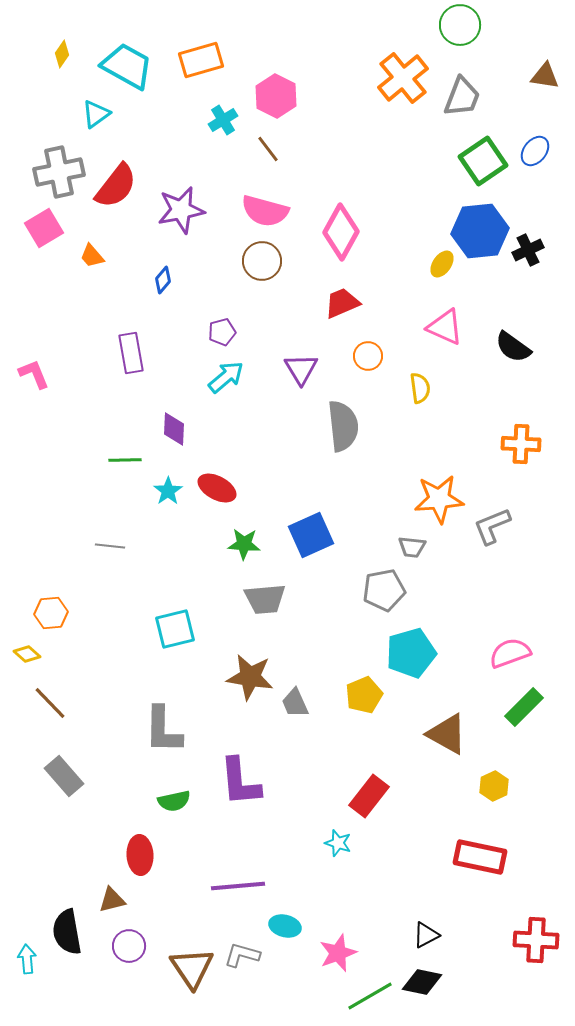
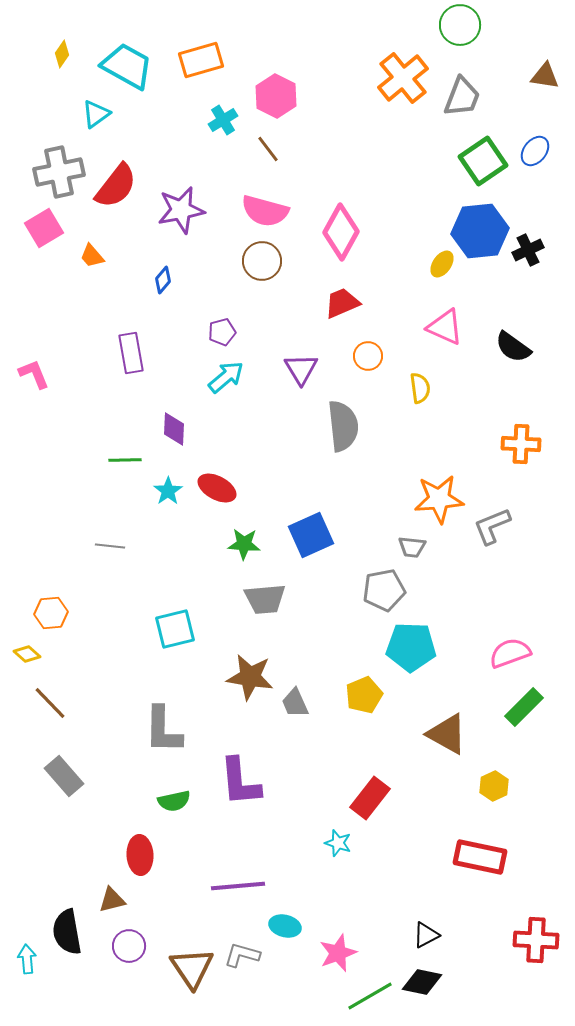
cyan pentagon at (411, 653): moved 6 px up; rotated 18 degrees clockwise
red rectangle at (369, 796): moved 1 px right, 2 px down
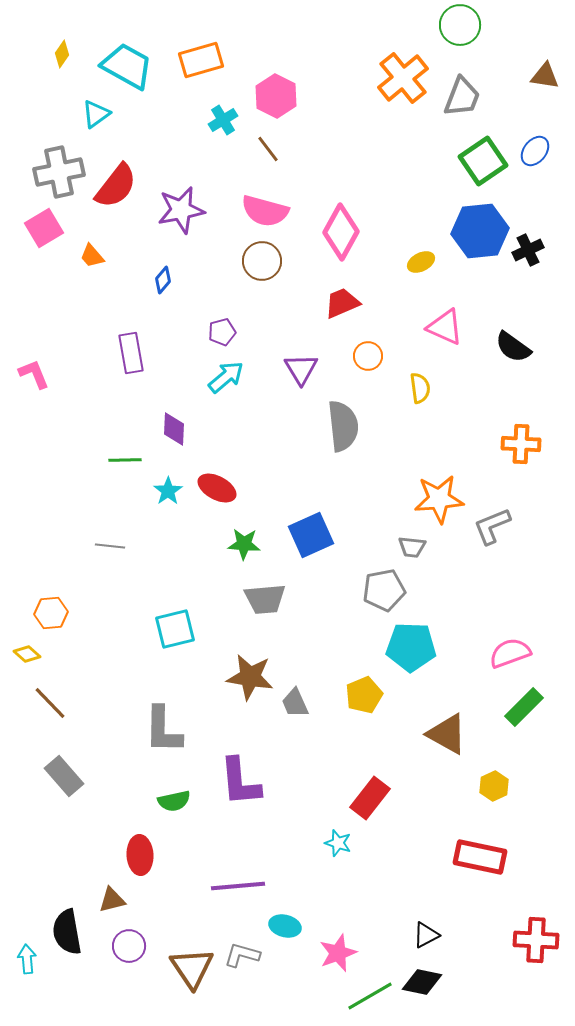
yellow ellipse at (442, 264): moved 21 px left, 2 px up; rotated 28 degrees clockwise
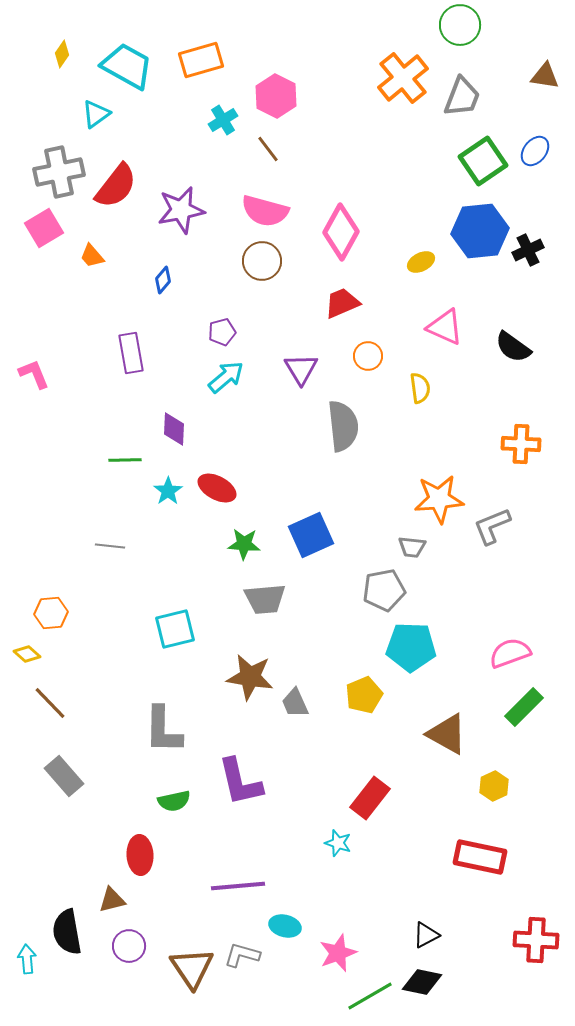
purple L-shape at (240, 782): rotated 8 degrees counterclockwise
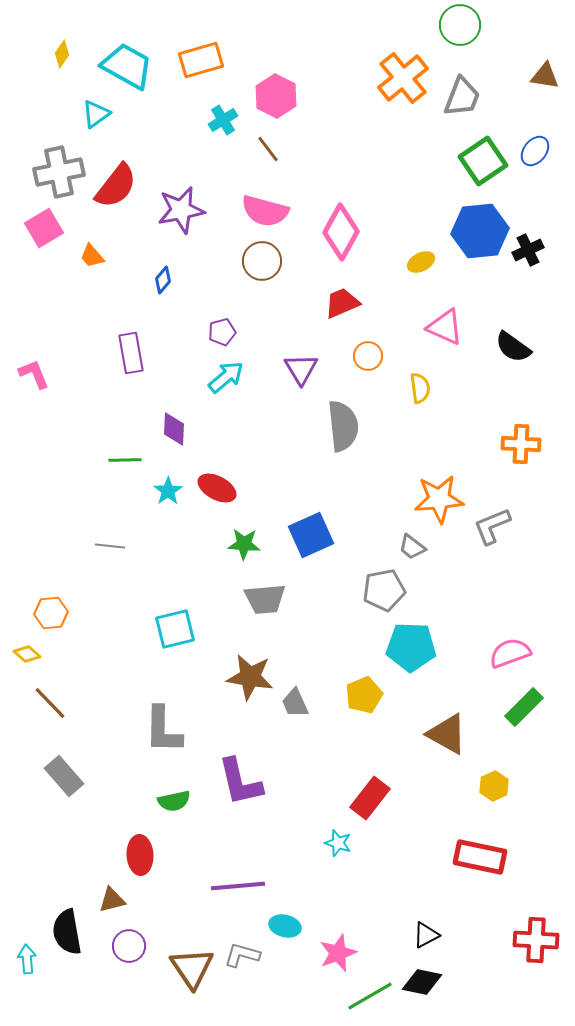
gray trapezoid at (412, 547): rotated 32 degrees clockwise
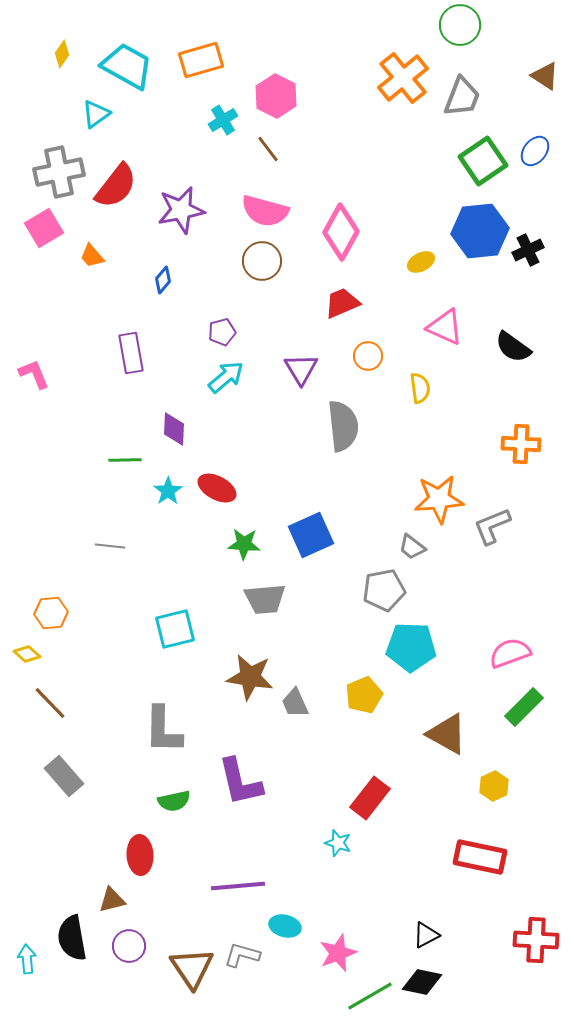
brown triangle at (545, 76): rotated 24 degrees clockwise
black semicircle at (67, 932): moved 5 px right, 6 px down
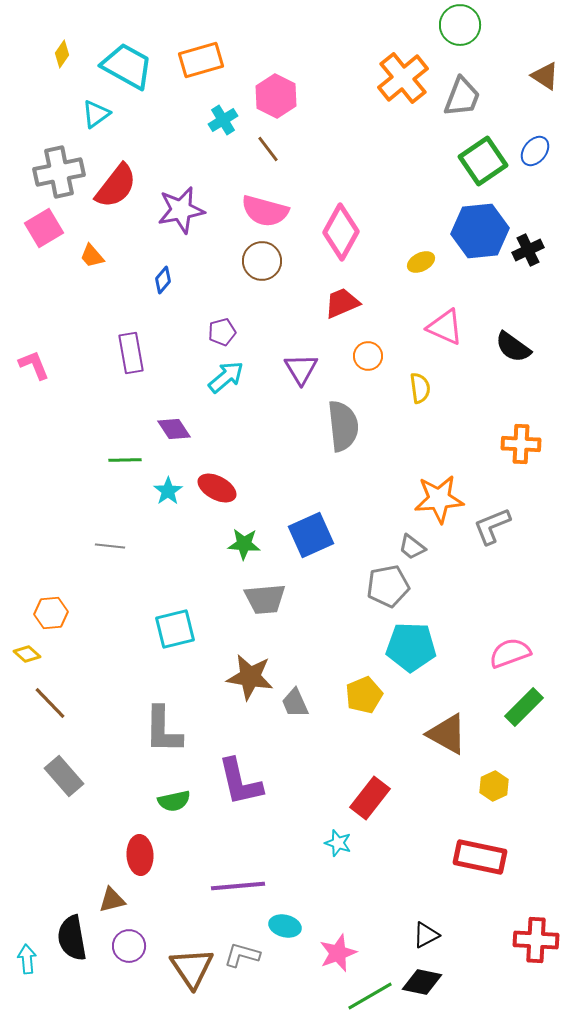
pink L-shape at (34, 374): moved 9 px up
purple diamond at (174, 429): rotated 36 degrees counterclockwise
gray pentagon at (384, 590): moved 4 px right, 4 px up
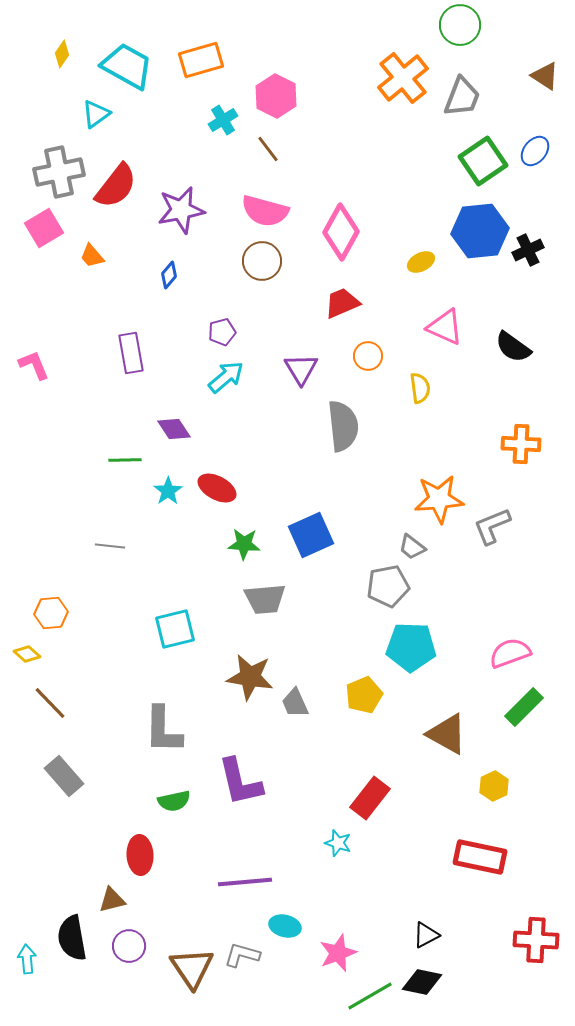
blue diamond at (163, 280): moved 6 px right, 5 px up
purple line at (238, 886): moved 7 px right, 4 px up
